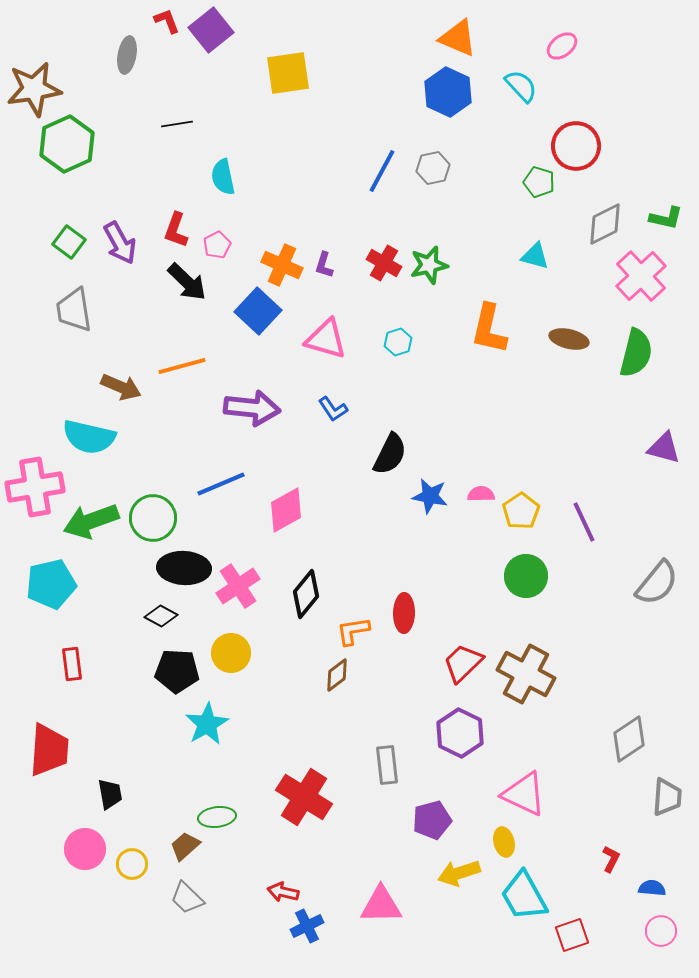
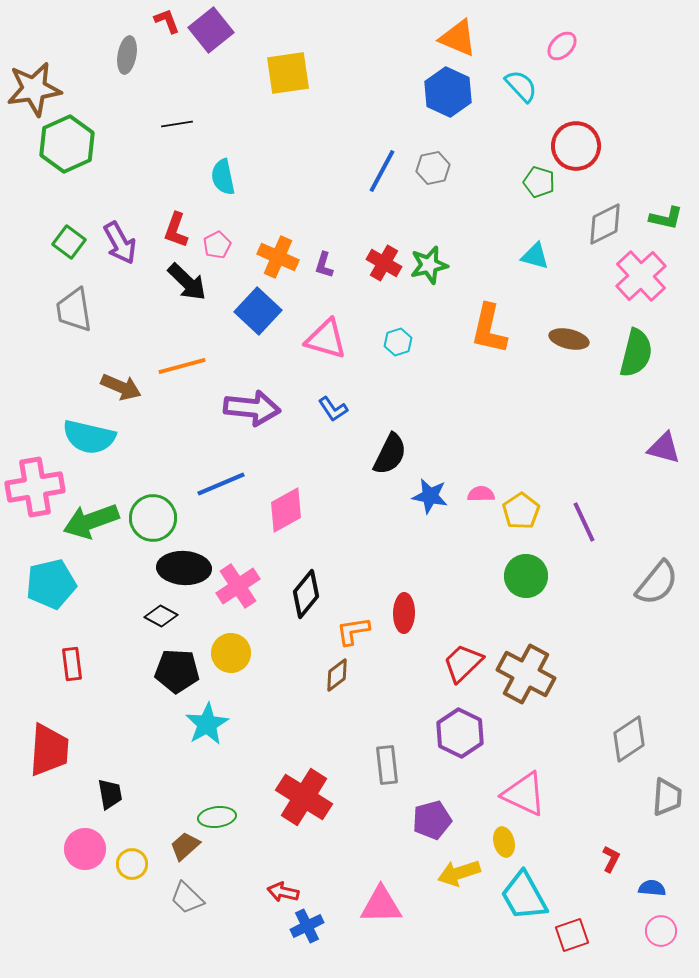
pink ellipse at (562, 46): rotated 8 degrees counterclockwise
orange cross at (282, 265): moved 4 px left, 8 px up
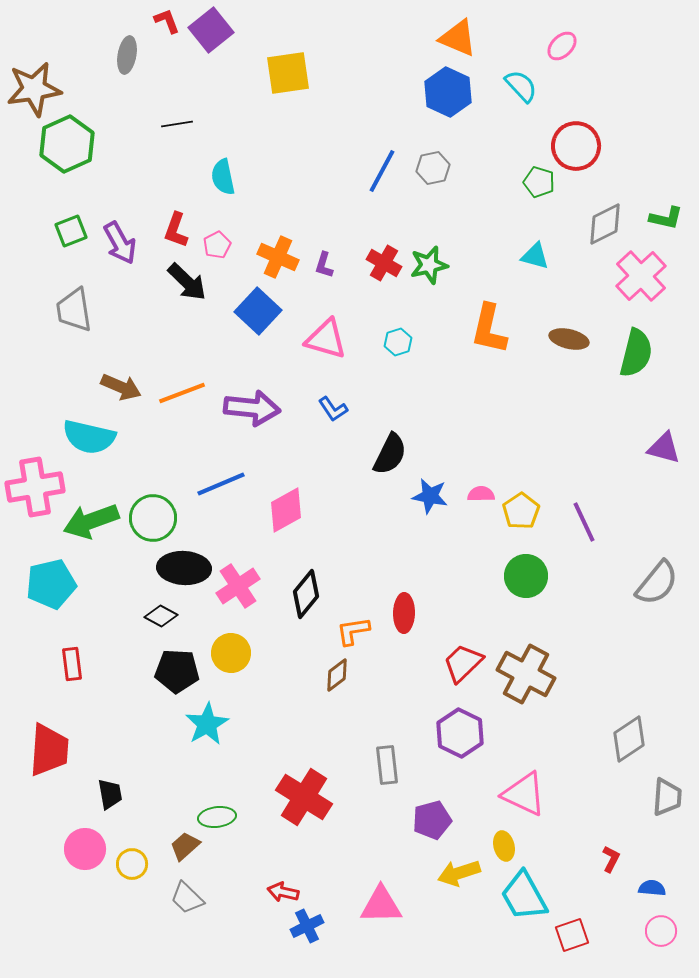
green square at (69, 242): moved 2 px right, 11 px up; rotated 32 degrees clockwise
orange line at (182, 366): moved 27 px down; rotated 6 degrees counterclockwise
yellow ellipse at (504, 842): moved 4 px down
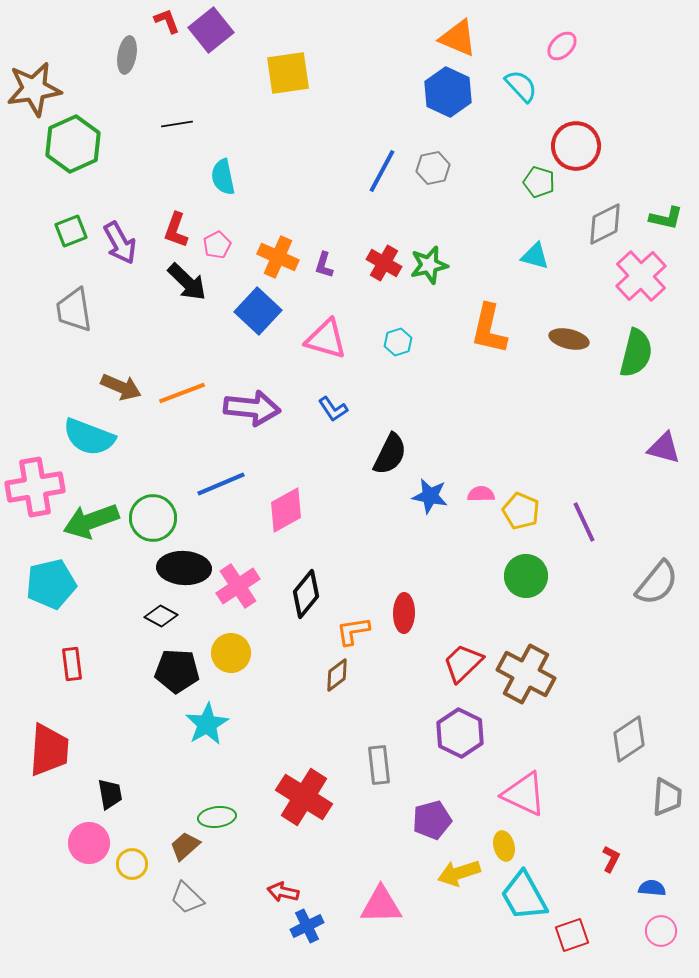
green hexagon at (67, 144): moved 6 px right
cyan semicircle at (89, 437): rotated 8 degrees clockwise
yellow pentagon at (521, 511): rotated 15 degrees counterclockwise
gray rectangle at (387, 765): moved 8 px left
pink circle at (85, 849): moved 4 px right, 6 px up
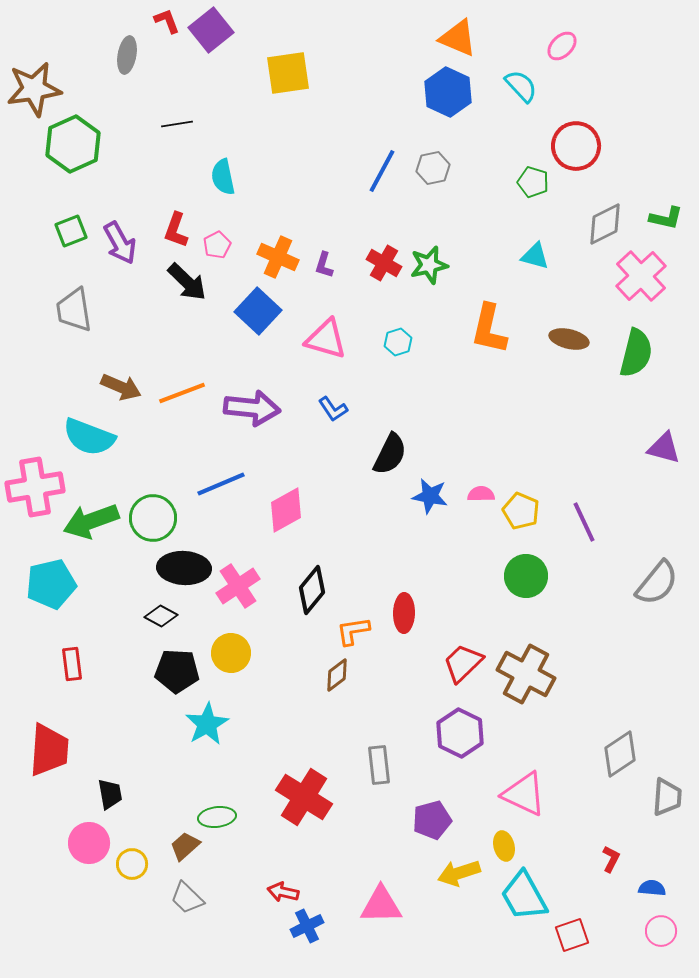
green pentagon at (539, 182): moved 6 px left
black diamond at (306, 594): moved 6 px right, 4 px up
gray diamond at (629, 739): moved 9 px left, 15 px down
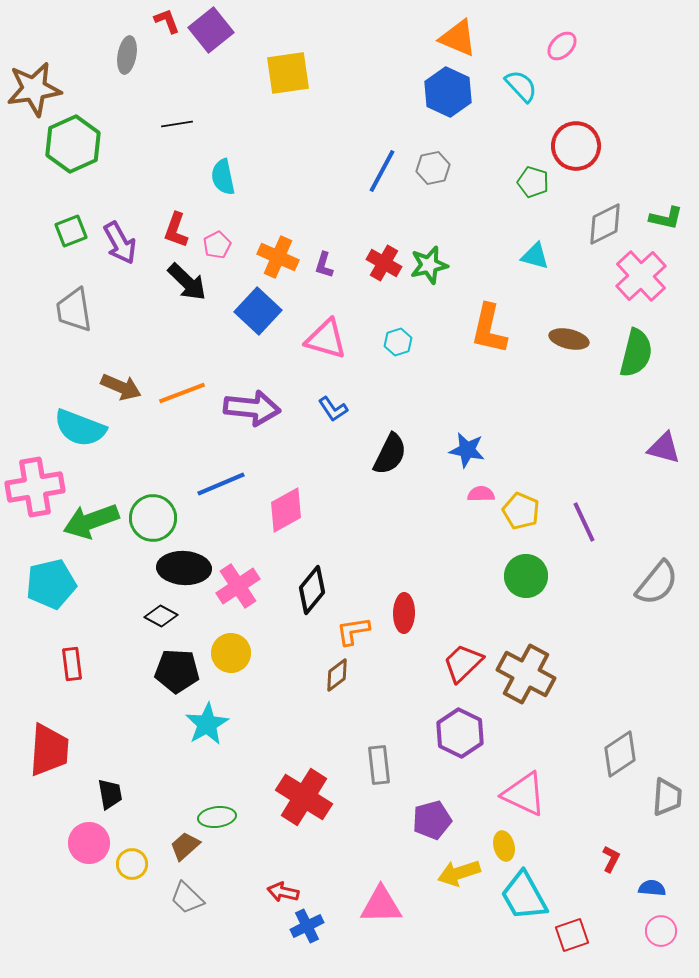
cyan semicircle at (89, 437): moved 9 px left, 9 px up
blue star at (430, 496): moved 37 px right, 46 px up
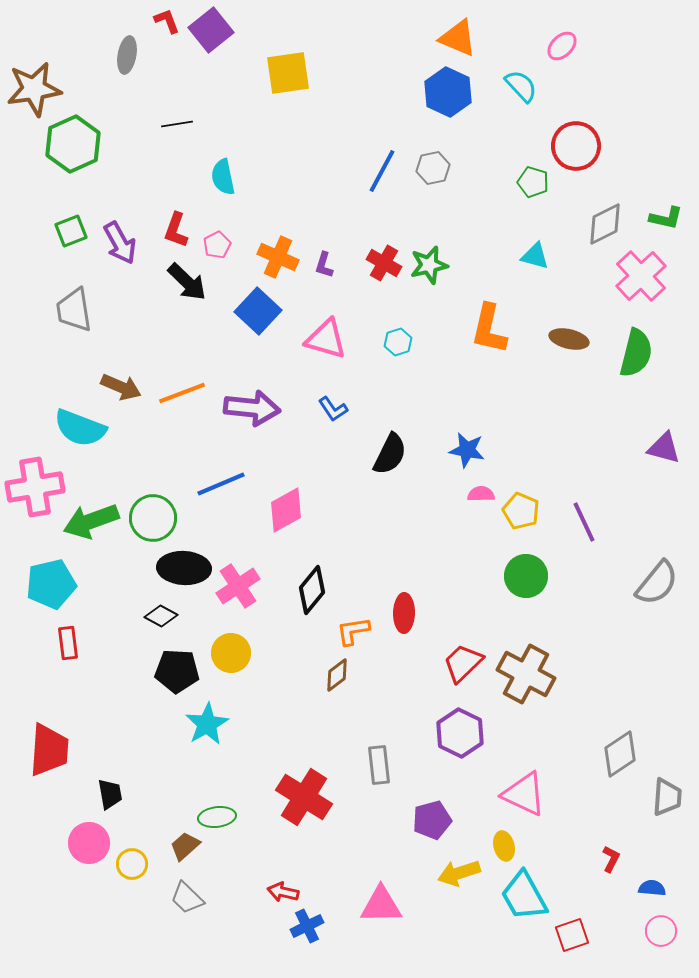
red rectangle at (72, 664): moved 4 px left, 21 px up
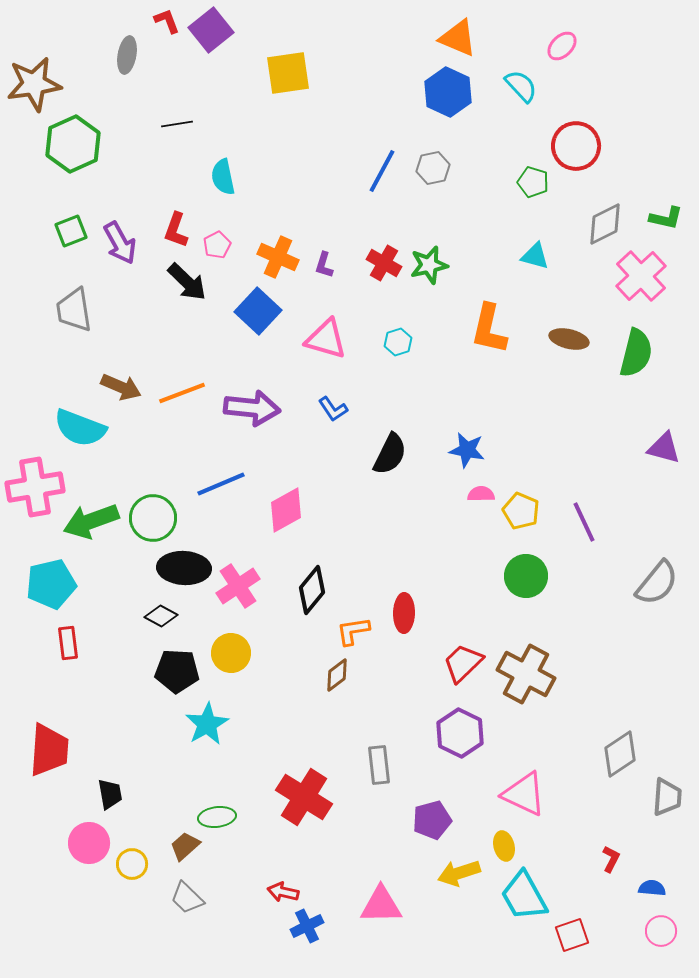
brown star at (34, 89): moved 5 px up
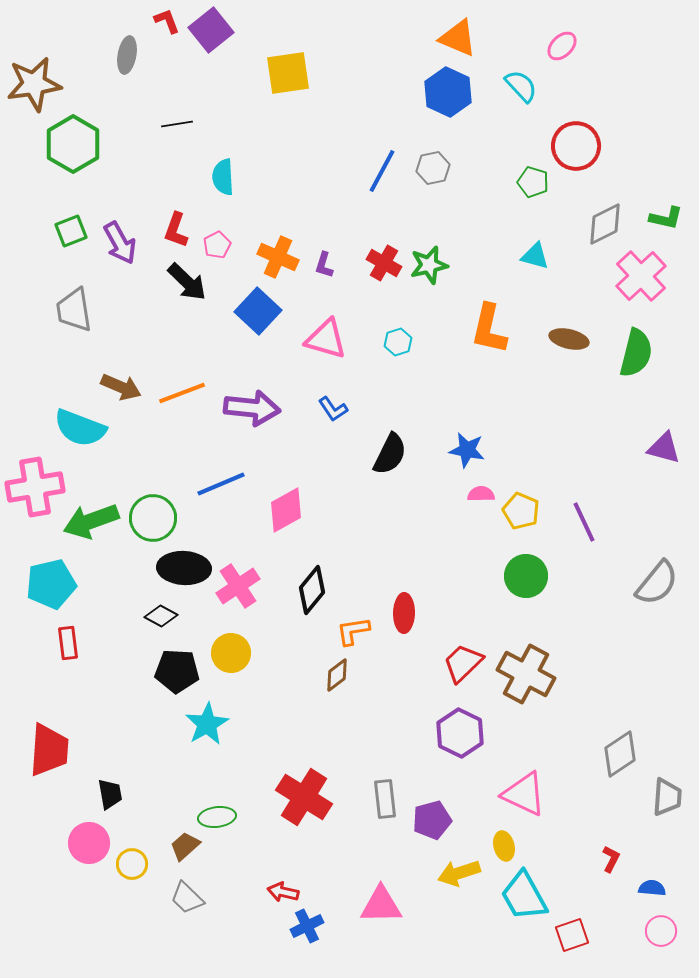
green hexagon at (73, 144): rotated 6 degrees counterclockwise
cyan semicircle at (223, 177): rotated 9 degrees clockwise
gray rectangle at (379, 765): moved 6 px right, 34 px down
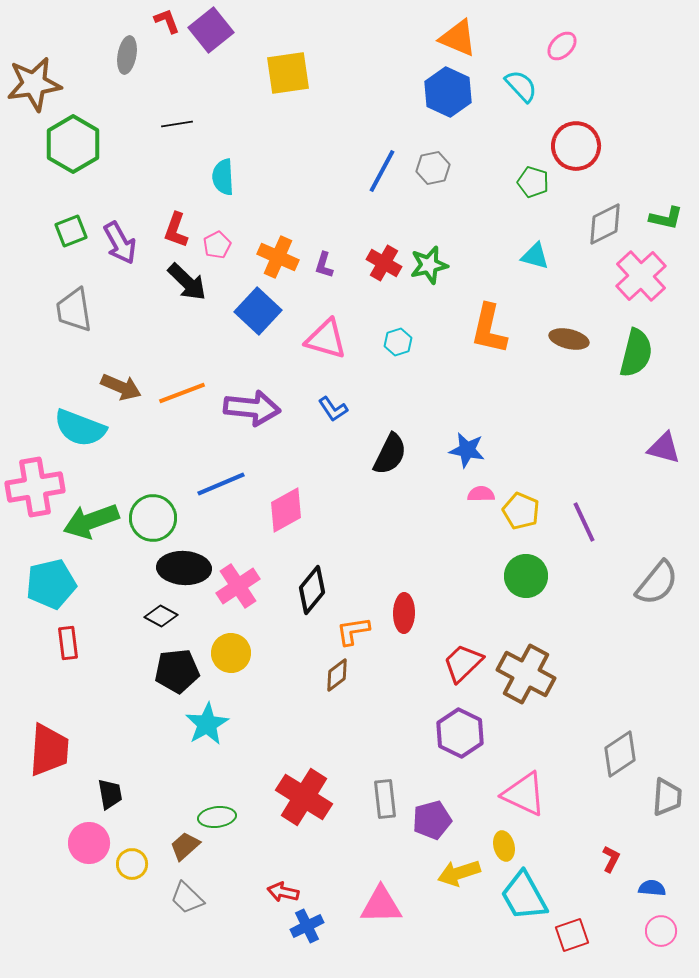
black pentagon at (177, 671): rotated 9 degrees counterclockwise
